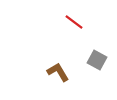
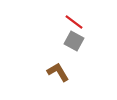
gray square: moved 23 px left, 19 px up
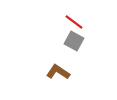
brown L-shape: rotated 25 degrees counterclockwise
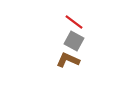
brown L-shape: moved 10 px right, 12 px up; rotated 10 degrees counterclockwise
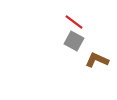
brown L-shape: moved 29 px right
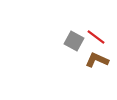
red line: moved 22 px right, 15 px down
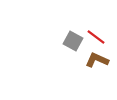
gray square: moved 1 px left
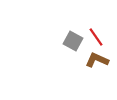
red line: rotated 18 degrees clockwise
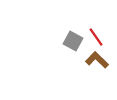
brown L-shape: rotated 20 degrees clockwise
